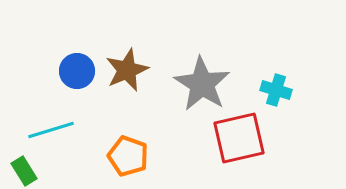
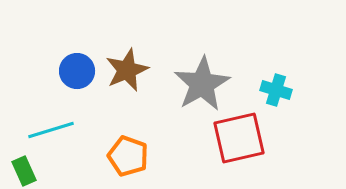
gray star: rotated 10 degrees clockwise
green rectangle: rotated 8 degrees clockwise
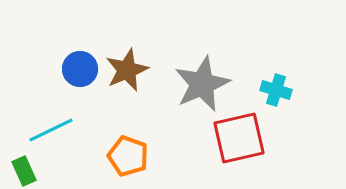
blue circle: moved 3 px right, 2 px up
gray star: rotated 6 degrees clockwise
cyan line: rotated 9 degrees counterclockwise
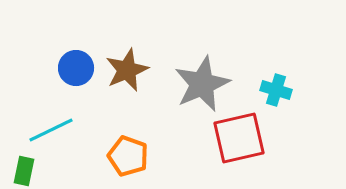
blue circle: moved 4 px left, 1 px up
green rectangle: rotated 36 degrees clockwise
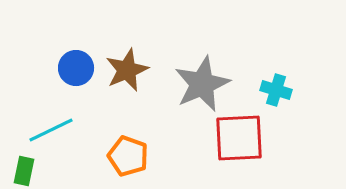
red square: rotated 10 degrees clockwise
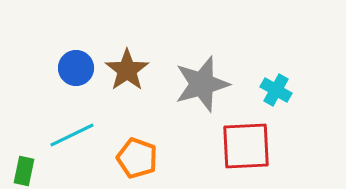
brown star: rotated 12 degrees counterclockwise
gray star: rotated 8 degrees clockwise
cyan cross: rotated 12 degrees clockwise
cyan line: moved 21 px right, 5 px down
red square: moved 7 px right, 8 px down
orange pentagon: moved 9 px right, 2 px down
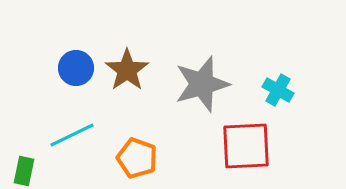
cyan cross: moved 2 px right
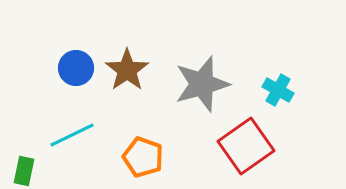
red square: rotated 32 degrees counterclockwise
orange pentagon: moved 6 px right, 1 px up
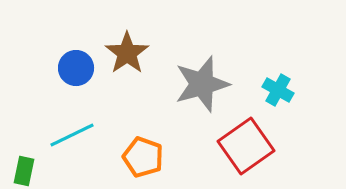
brown star: moved 17 px up
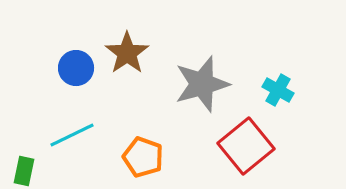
red square: rotated 4 degrees counterclockwise
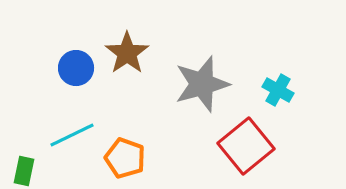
orange pentagon: moved 18 px left, 1 px down
